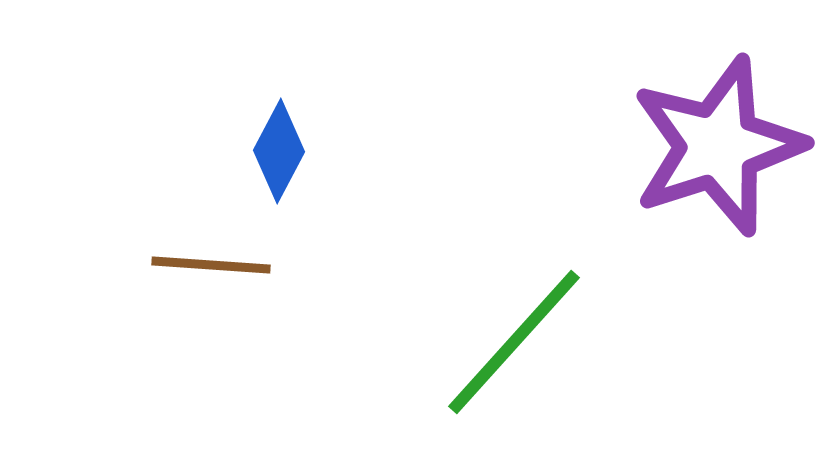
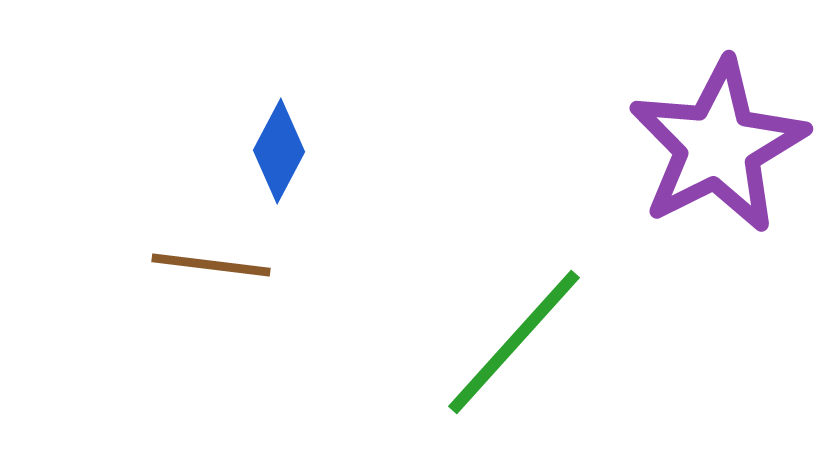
purple star: rotated 9 degrees counterclockwise
brown line: rotated 3 degrees clockwise
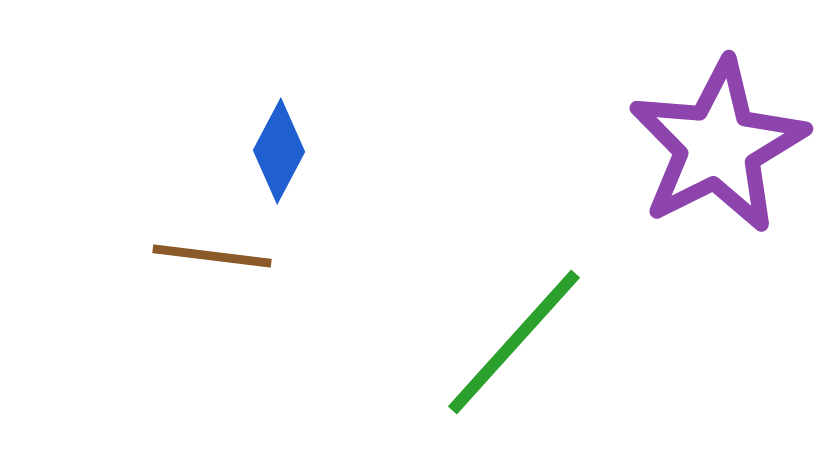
brown line: moved 1 px right, 9 px up
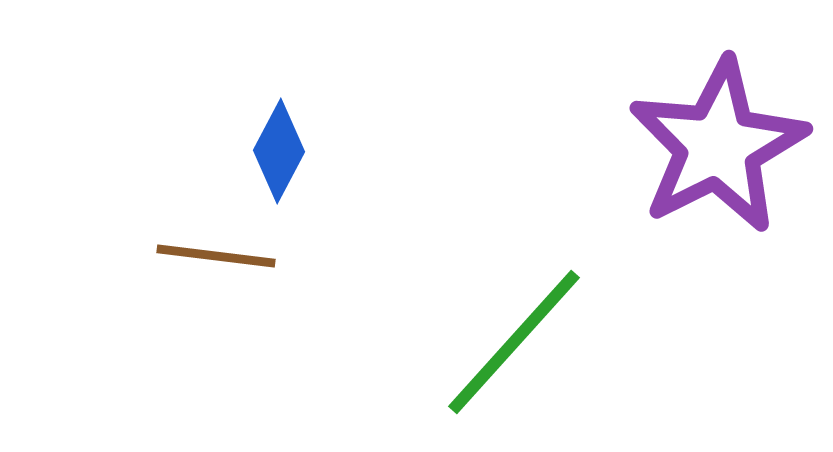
brown line: moved 4 px right
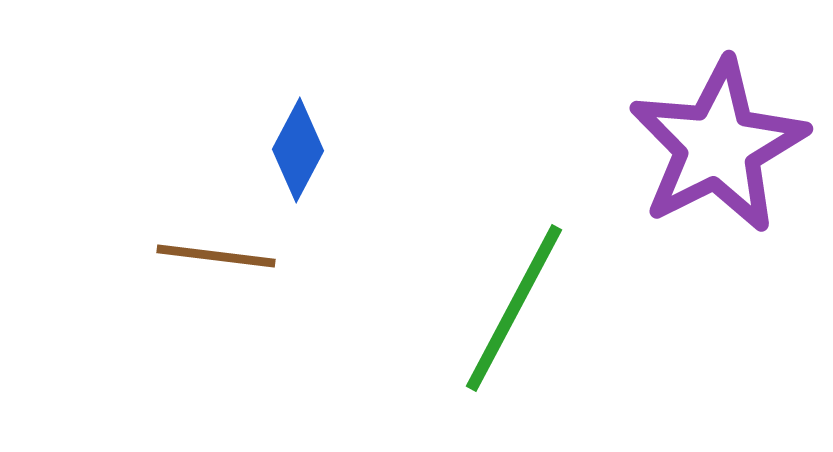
blue diamond: moved 19 px right, 1 px up
green line: moved 34 px up; rotated 14 degrees counterclockwise
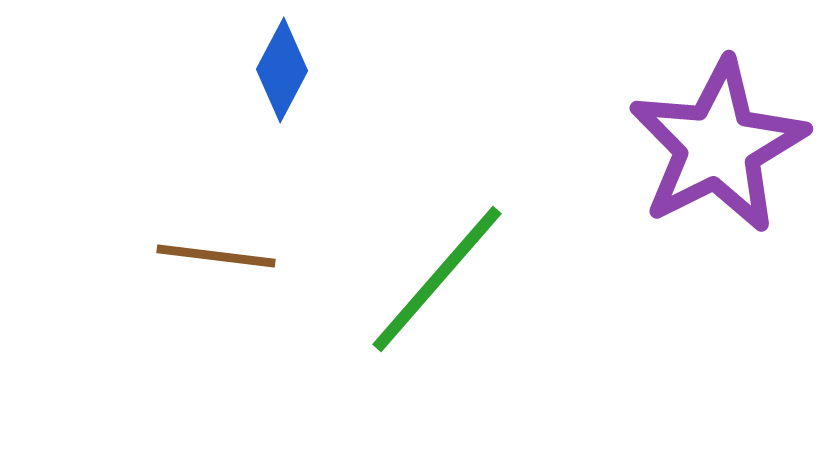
blue diamond: moved 16 px left, 80 px up
green line: moved 77 px left, 29 px up; rotated 13 degrees clockwise
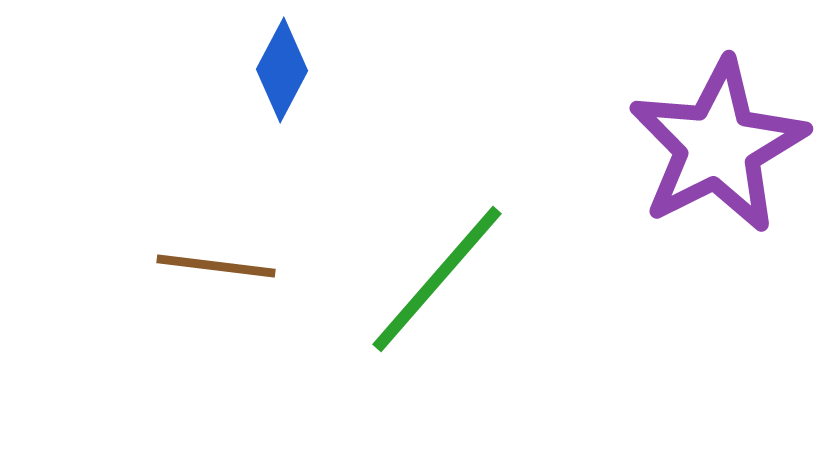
brown line: moved 10 px down
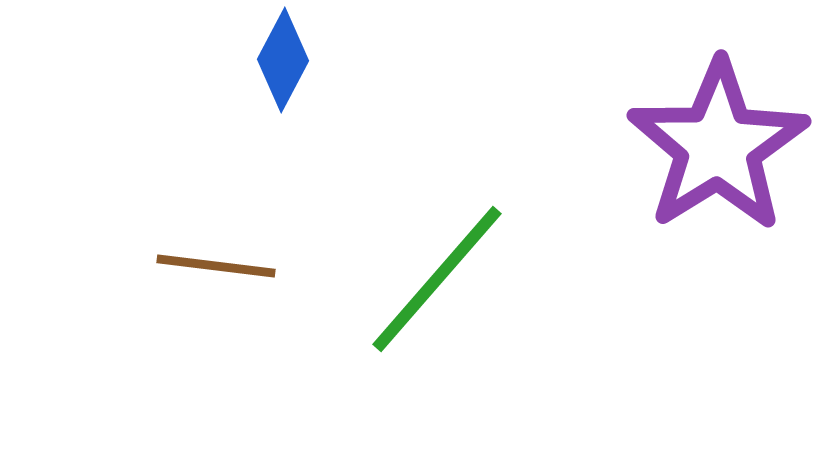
blue diamond: moved 1 px right, 10 px up
purple star: rotated 5 degrees counterclockwise
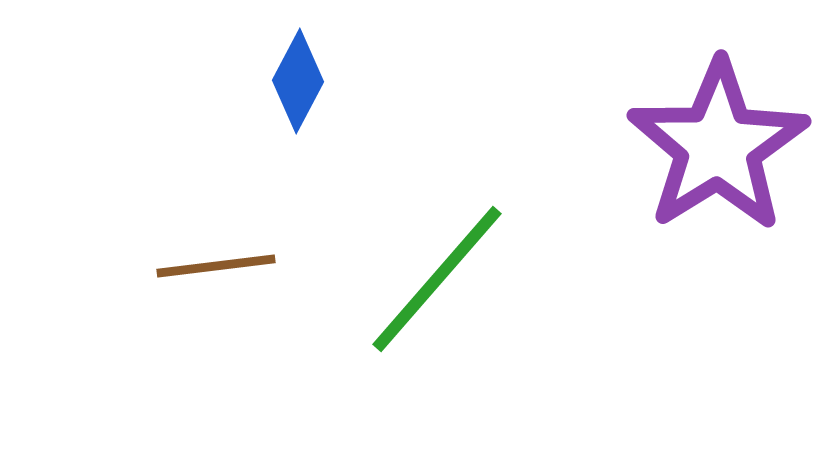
blue diamond: moved 15 px right, 21 px down
brown line: rotated 14 degrees counterclockwise
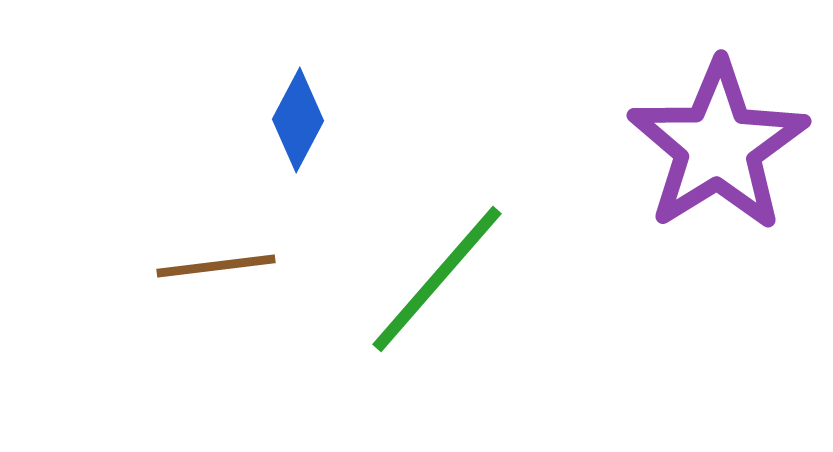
blue diamond: moved 39 px down
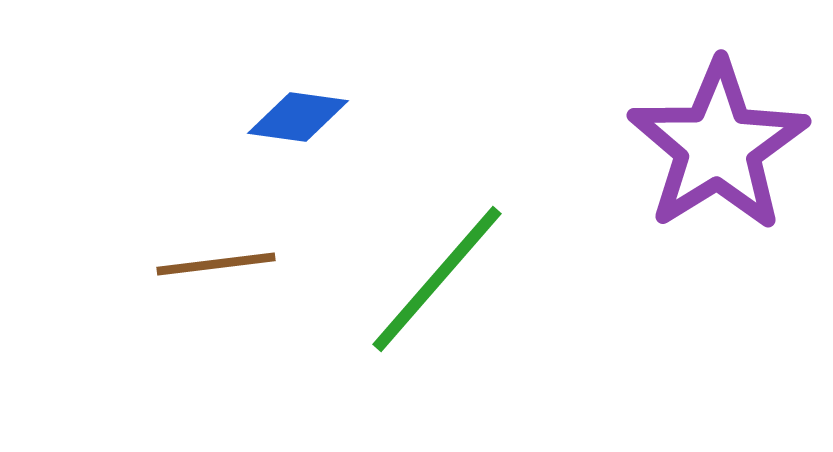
blue diamond: moved 3 px up; rotated 70 degrees clockwise
brown line: moved 2 px up
